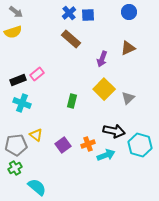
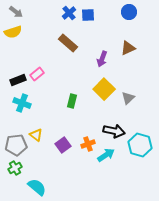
brown rectangle: moved 3 px left, 4 px down
cyan arrow: rotated 12 degrees counterclockwise
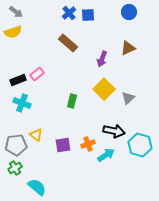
purple square: rotated 28 degrees clockwise
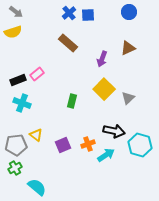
purple square: rotated 14 degrees counterclockwise
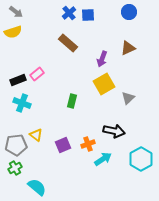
yellow square: moved 5 px up; rotated 15 degrees clockwise
cyan hexagon: moved 1 px right, 14 px down; rotated 15 degrees clockwise
cyan arrow: moved 3 px left, 4 px down
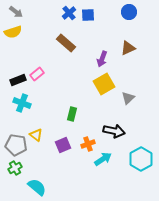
brown rectangle: moved 2 px left
green rectangle: moved 13 px down
gray pentagon: rotated 15 degrees clockwise
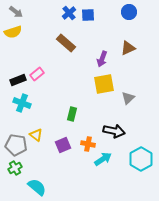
yellow square: rotated 20 degrees clockwise
orange cross: rotated 32 degrees clockwise
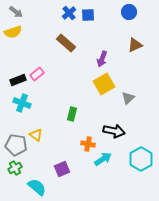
brown triangle: moved 7 px right, 3 px up
yellow square: rotated 20 degrees counterclockwise
purple square: moved 1 px left, 24 px down
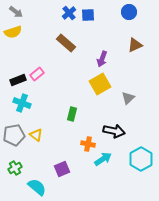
yellow square: moved 4 px left
gray pentagon: moved 2 px left, 10 px up; rotated 20 degrees counterclockwise
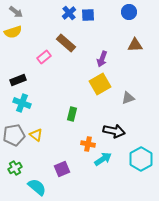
brown triangle: rotated 21 degrees clockwise
pink rectangle: moved 7 px right, 17 px up
gray triangle: rotated 24 degrees clockwise
